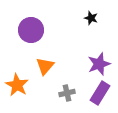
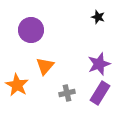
black star: moved 7 px right, 1 px up
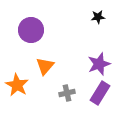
black star: rotated 24 degrees counterclockwise
